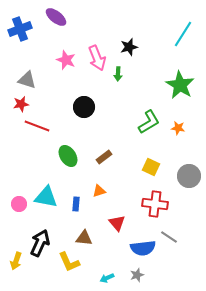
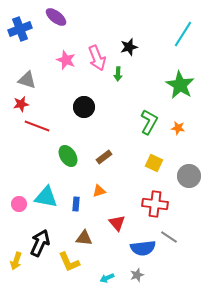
green L-shape: rotated 30 degrees counterclockwise
yellow square: moved 3 px right, 4 px up
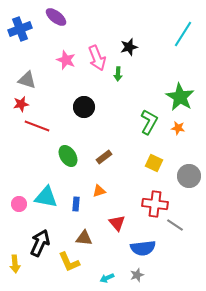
green star: moved 12 px down
gray line: moved 6 px right, 12 px up
yellow arrow: moved 1 px left, 3 px down; rotated 24 degrees counterclockwise
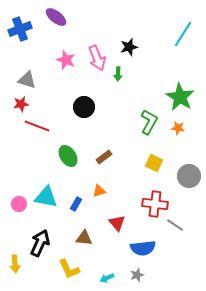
blue rectangle: rotated 24 degrees clockwise
yellow L-shape: moved 7 px down
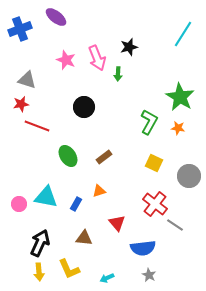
red cross: rotated 30 degrees clockwise
yellow arrow: moved 24 px right, 8 px down
gray star: moved 12 px right; rotated 24 degrees counterclockwise
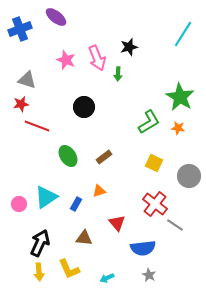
green L-shape: rotated 30 degrees clockwise
cyan triangle: rotated 45 degrees counterclockwise
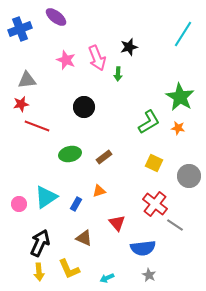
gray triangle: rotated 24 degrees counterclockwise
green ellipse: moved 2 px right, 2 px up; rotated 70 degrees counterclockwise
brown triangle: rotated 18 degrees clockwise
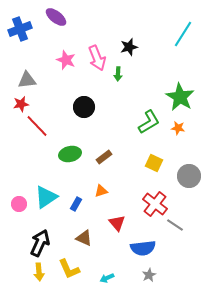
red line: rotated 25 degrees clockwise
orange triangle: moved 2 px right
gray star: rotated 16 degrees clockwise
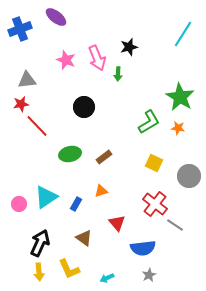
brown triangle: rotated 12 degrees clockwise
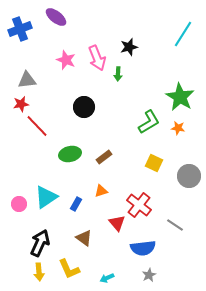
red cross: moved 16 px left, 1 px down
